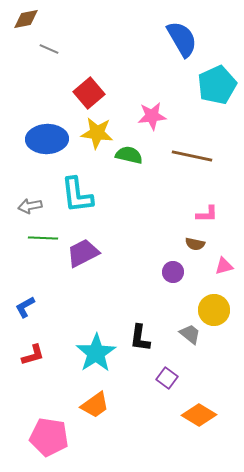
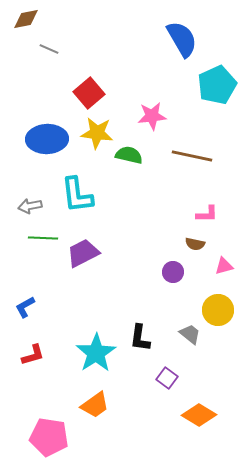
yellow circle: moved 4 px right
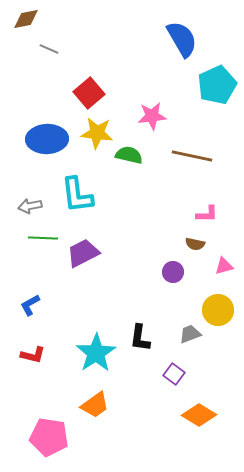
blue L-shape: moved 5 px right, 2 px up
gray trapezoid: rotated 60 degrees counterclockwise
red L-shape: rotated 30 degrees clockwise
purple square: moved 7 px right, 4 px up
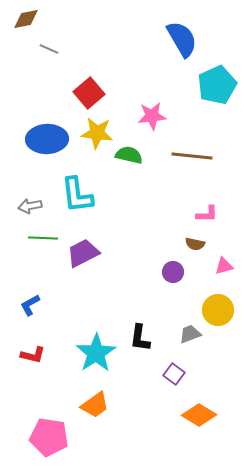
brown line: rotated 6 degrees counterclockwise
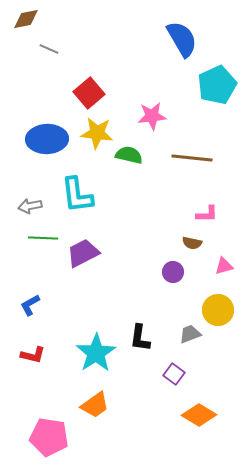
brown line: moved 2 px down
brown semicircle: moved 3 px left, 1 px up
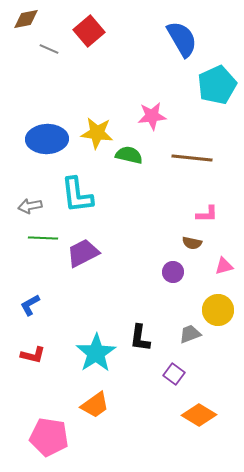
red square: moved 62 px up
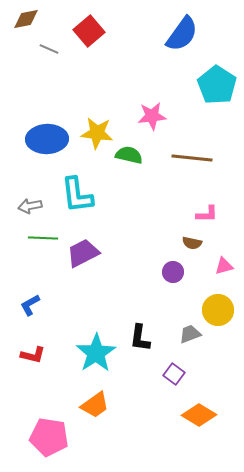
blue semicircle: moved 5 px up; rotated 66 degrees clockwise
cyan pentagon: rotated 15 degrees counterclockwise
